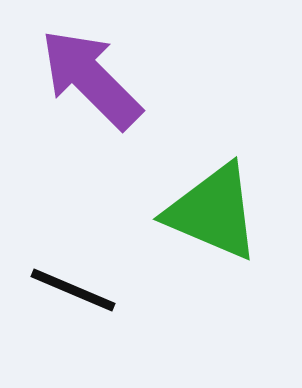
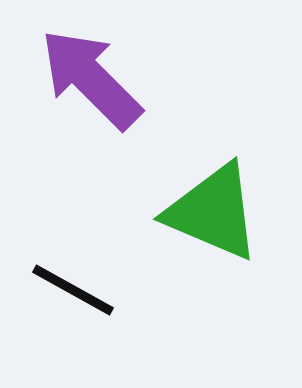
black line: rotated 6 degrees clockwise
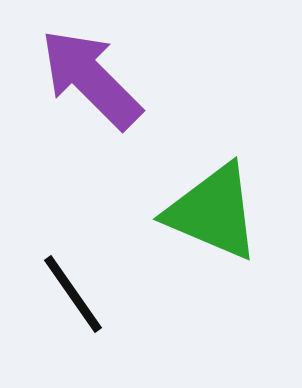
black line: moved 4 px down; rotated 26 degrees clockwise
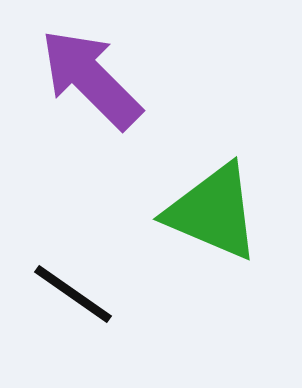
black line: rotated 20 degrees counterclockwise
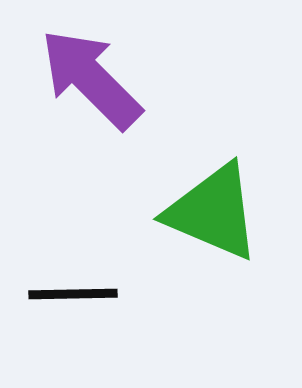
black line: rotated 36 degrees counterclockwise
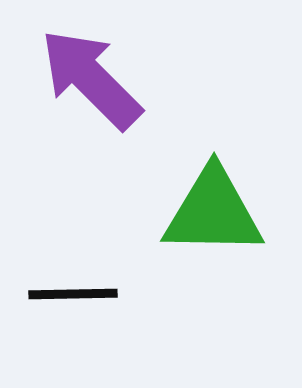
green triangle: rotated 22 degrees counterclockwise
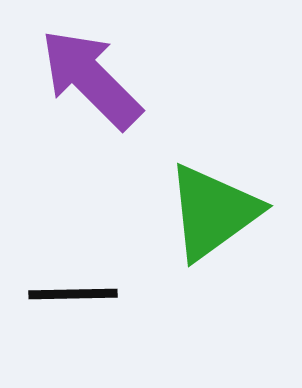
green triangle: rotated 37 degrees counterclockwise
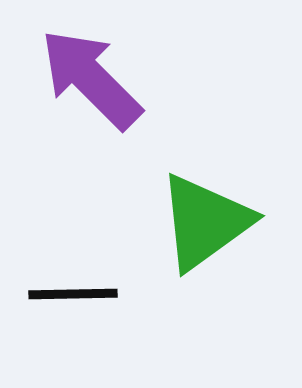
green triangle: moved 8 px left, 10 px down
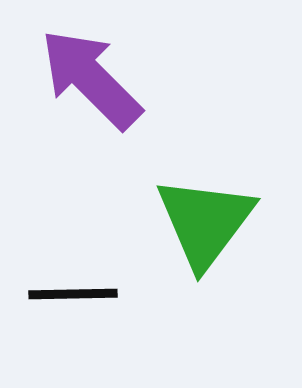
green triangle: rotated 17 degrees counterclockwise
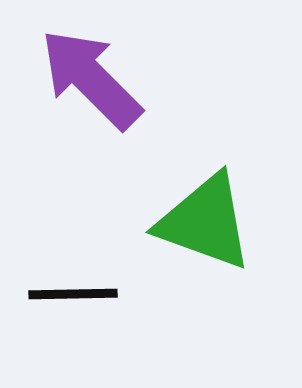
green triangle: rotated 47 degrees counterclockwise
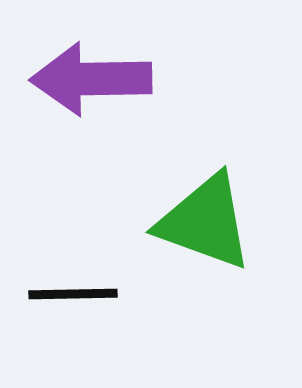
purple arrow: rotated 46 degrees counterclockwise
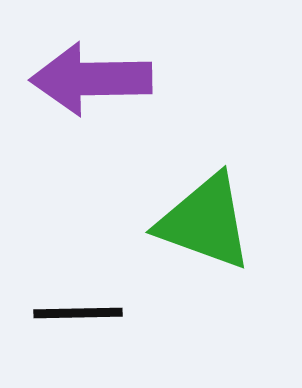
black line: moved 5 px right, 19 px down
